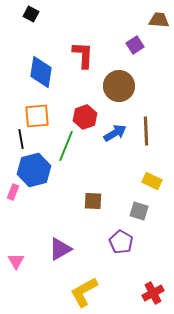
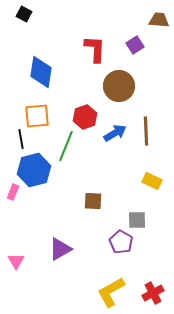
black square: moved 7 px left
red L-shape: moved 12 px right, 6 px up
gray square: moved 2 px left, 9 px down; rotated 18 degrees counterclockwise
yellow L-shape: moved 27 px right
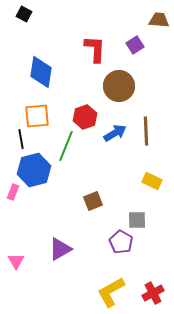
brown square: rotated 24 degrees counterclockwise
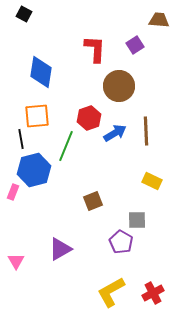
red hexagon: moved 4 px right, 1 px down
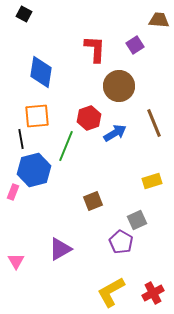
brown line: moved 8 px right, 8 px up; rotated 20 degrees counterclockwise
yellow rectangle: rotated 42 degrees counterclockwise
gray square: rotated 24 degrees counterclockwise
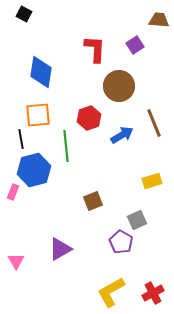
orange square: moved 1 px right, 1 px up
blue arrow: moved 7 px right, 2 px down
green line: rotated 28 degrees counterclockwise
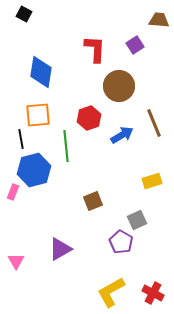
red cross: rotated 35 degrees counterclockwise
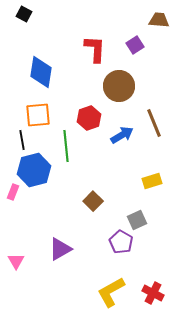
black line: moved 1 px right, 1 px down
brown square: rotated 24 degrees counterclockwise
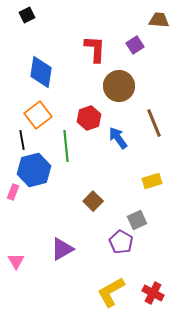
black square: moved 3 px right, 1 px down; rotated 35 degrees clockwise
orange square: rotated 32 degrees counterclockwise
blue arrow: moved 4 px left, 3 px down; rotated 95 degrees counterclockwise
purple triangle: moved 2 px right
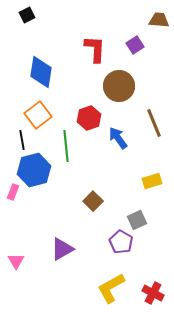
yellow L-shape: moved 4 px up
